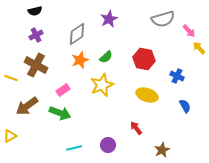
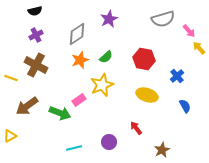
blue cross: rotated 24 degrees clockwise
pink rectangle: moved 16 px right, 10 px down
purple circle: moved 1 px right, 3 px up
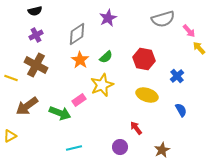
purple star: moved 1 px left, 1 px up
orange star: rotated 18 degrees counterclockwise
blue semicircle: moved 4 px left, 4 px down
purple circle: moved 11 px right, 5 px down
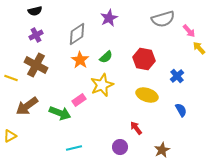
purple star: moved 1 px right
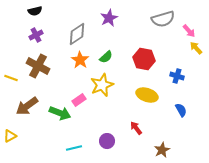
yellow arrow: moved 3 px left
brown cross: moved 2 px right, 1 px down
blue cross: rotated 32 degrees counterclockwise
purple circle: moved 13 px left, 6 px up
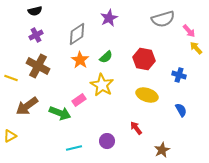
blue cross: moved 2 px right, 1 px up
yellow star: rotated 20 degrees counterclockwise
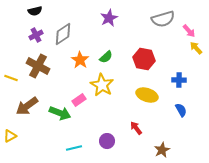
gray diamond: moved 14 px left
blue cross: moved 5 px down; rotated 16 degrees counterclockwise
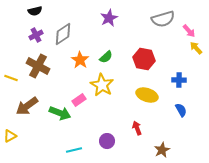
red arrow: moved 1 px right; rotated 16 degrees clockwise
cyan line: moved 2 px down
